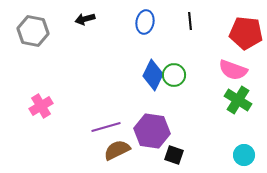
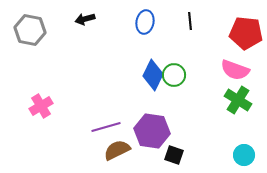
gray hexagon: moved 3 px left, 1 px up
pink semicircle: moved 2 px right
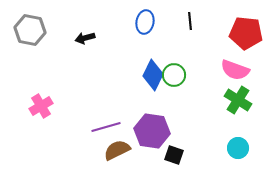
black arrow: moved 19 px down
cyan circle: moved 6 px left, 7 px up
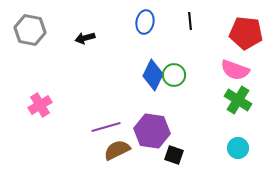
pink cross: moved 1 px left, 1 px up
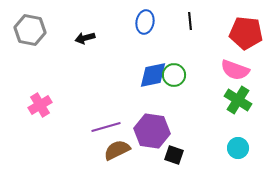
blue diamond: rotated 52 degrees clockwise
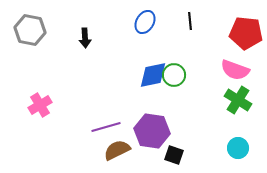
blue ellipse: rotated 20 degrees clockwise
black arrow: rotated 78 degrees counterclockwise
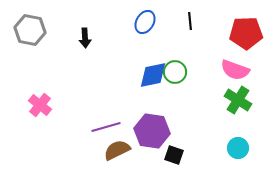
red pentagon: rotated 8 degrees counterclockwise
green circle: moved 1 px right, 3 px up
pink cross: rotated 20 degrees counterclockwise
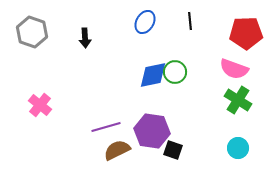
gray hexagon: moved 2 px right, 2 px down; rotated 8 degrees clockwise
pink semicircle: moved 1 px left, 1 px up
black square: moved 1 px left, 5 px up
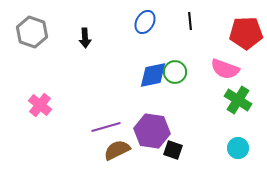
pink semicircle: moved 9 px left
